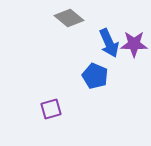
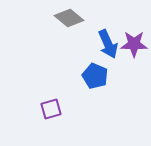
blue arrow: moved 1 px left, 1 px down
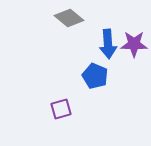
blue arrow: rotated 20 degrees clockwise
purple square: moved 10 px right
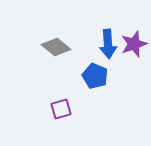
gray diamond: moved 13 px left, 29 px down
purple star: rotated 20 degrees counterclockwise
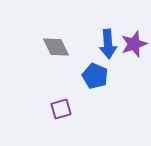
gray diamond: rotated 24 degrees clockwise
